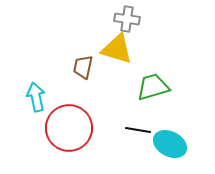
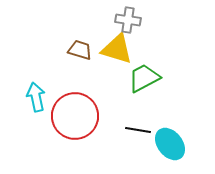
gray cross: moved 1 px right, 1 px down
brown trapezoid: moved 3 px left, 17 px up; rotated 95 degrees clockwise
green trapezoid: moved 9 px left, 9 px up; rotated 12 degrees counterclockwise
red circle: moved 6 px right, 12 px up
cyan ellipse: rotated 24 degrees clockwise
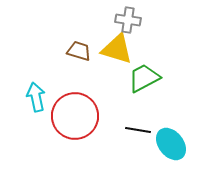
brown trapezoid: moved 1 px left, 1 px down
cyan ellipse: moved 1 px right
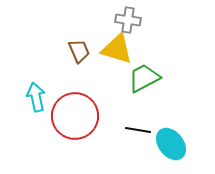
brown trapezoid: rotated 50 degrees clockwise
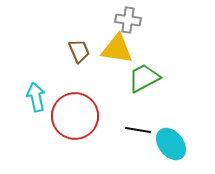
yellow triangle: rotated 8 degrees counterclockwise
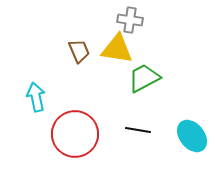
gray cross: moved 2 px right
red circle: moved 18 px down
cyan ellipse: moved 21 px right, 8 px up
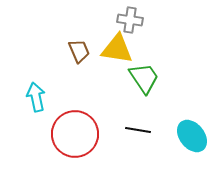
green trapezoid: rotated 84 degrees clockwise
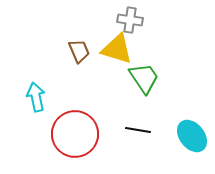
yellow triangle: rotated 8 degrees clockwise
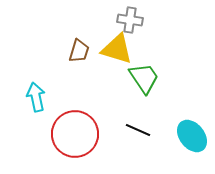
brown trapezoid: rotated 40 degrees clockwise
black line: rotated 15 degrees clockwise
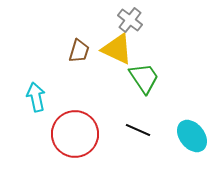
gray cross: rotated 30 degrees clockwise
yellow triangle: rotated 8 degrees clockwise
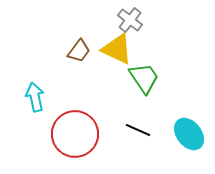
brown trapezoid: rotated 20 degrees clockwise
cyan arrow: moved 1 px left
cyan ellipse: moved 3 px left, 2 px up
